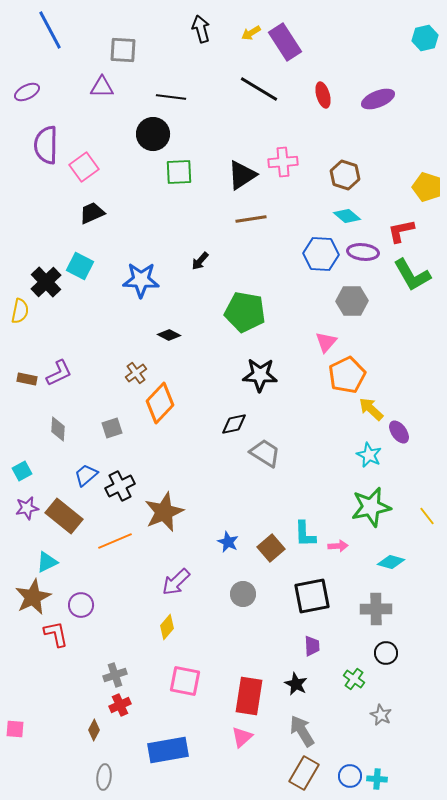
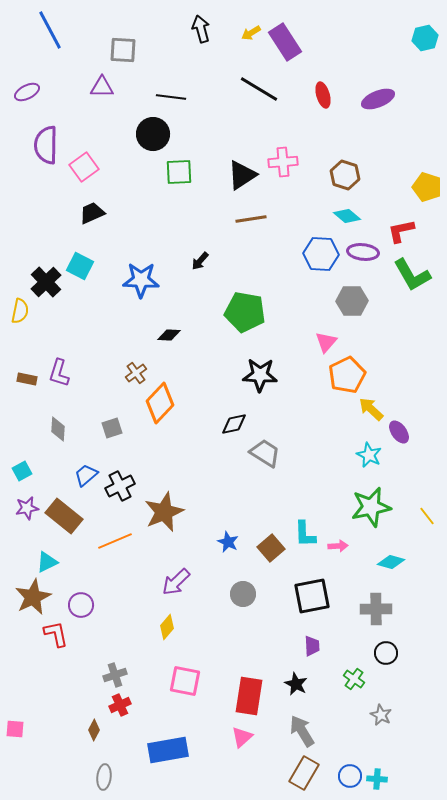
black diamond at (169, 335): rotated 25 degrees counterclockwise
purple L-shape at (59, 373): rotated 132 degrees clockwise
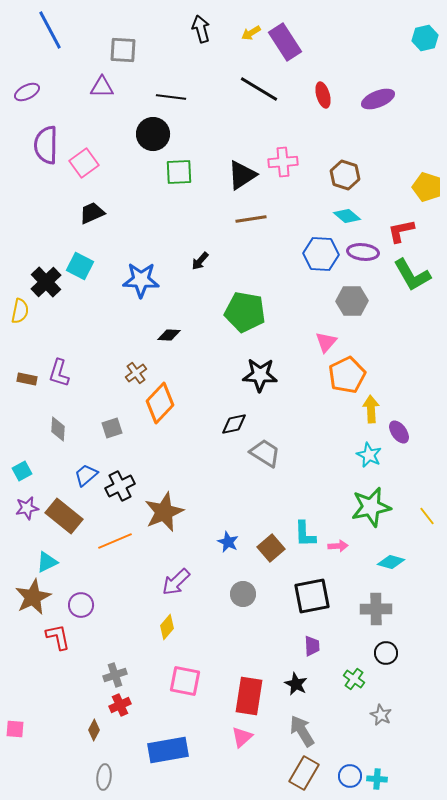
pink square at (84, 167): moved 4 px up
yellow arrow at (371, 409): rotated 44 degrees clockwise
red L-shape at (56, 634): moved 2 px right, 3 px down
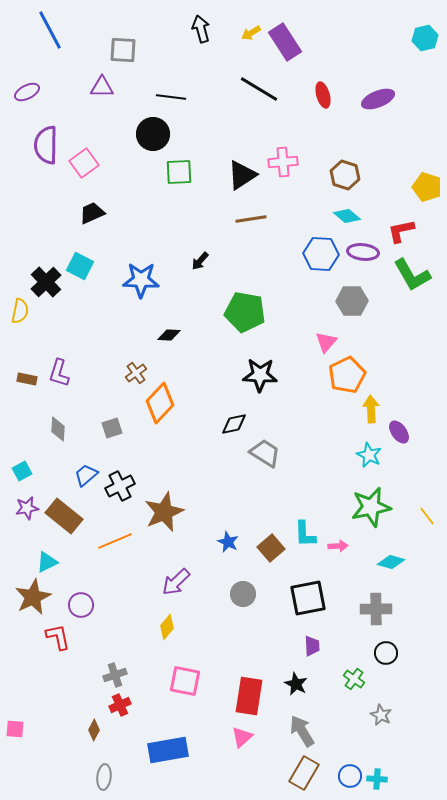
black square at (312, 596): moved 4 px left, 2 px down
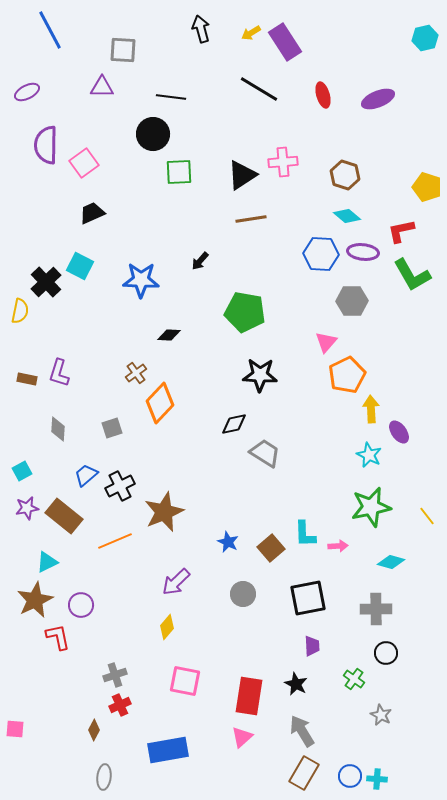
brown star at (33, 597): moved 2 px right, 3 px down
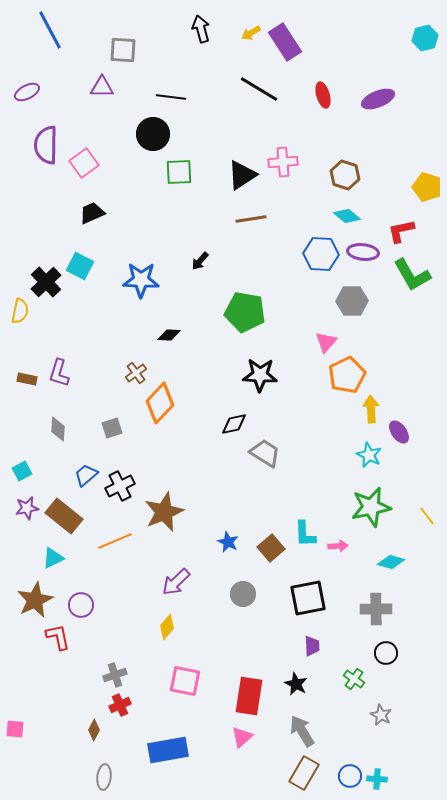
cyan triangle at (47, 562): moved 6 px right, 4 px up
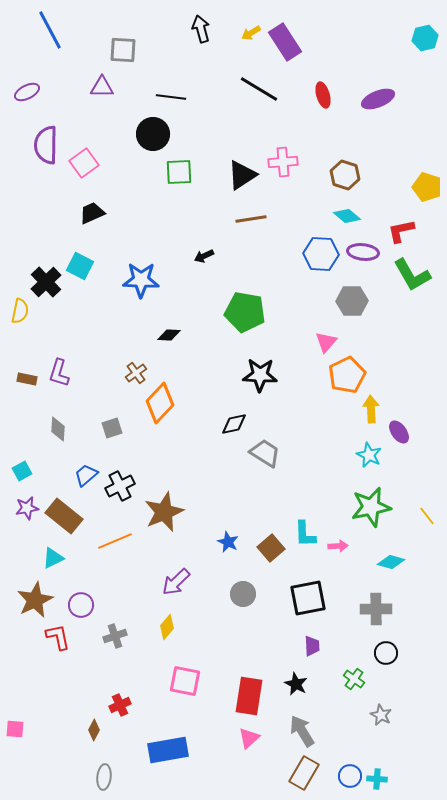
black arrow at (200, 261): moved 4 px right, 5 px up; rotated 24 degrees clockwise
gray cross at (115, 675): moved 39 px up
pink triangle at (242, 737): moved 7 px right, 1 px down
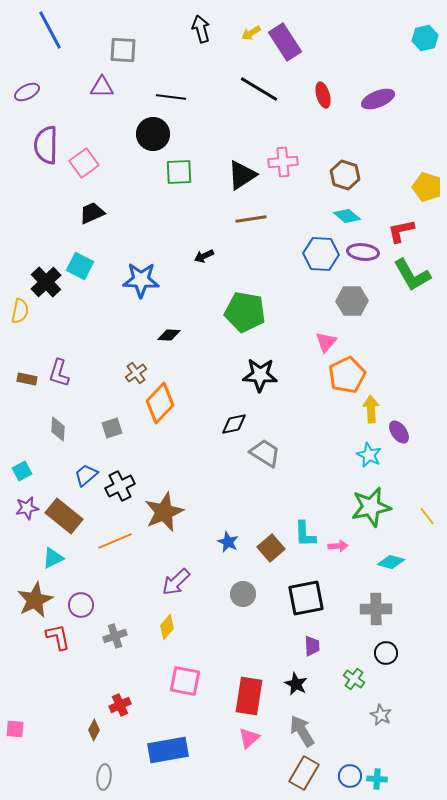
black square at (308, 598): moved 2 px left
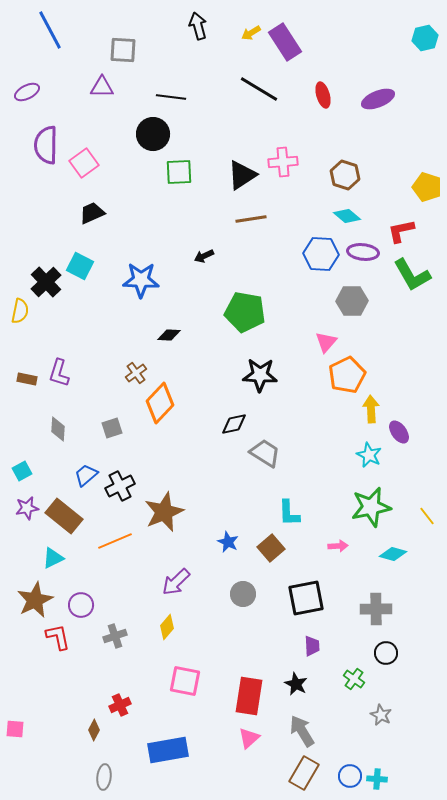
black arrow at (201, 29): moved 3 px left, 3 px up
cyan L-shape at (305, 534): moved 16 px left, 21 px up
cyan diamond at (391, 562): moved 2 px right, 8 px up
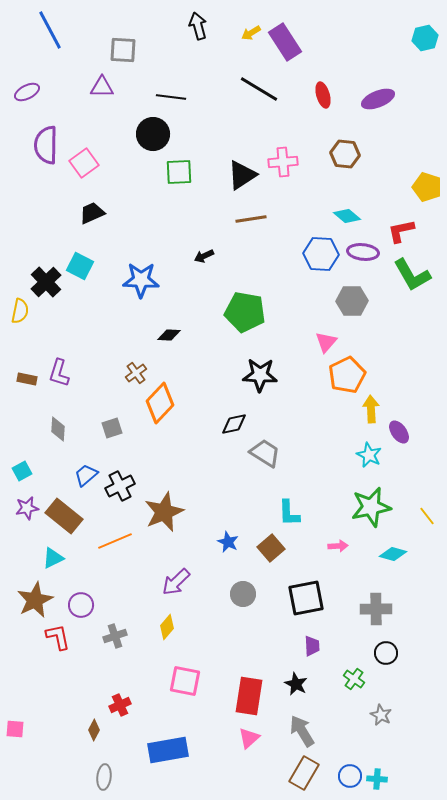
brown hexagon at (345, 175): moved 21 px up; rotated 12 degrees counterclockwise
